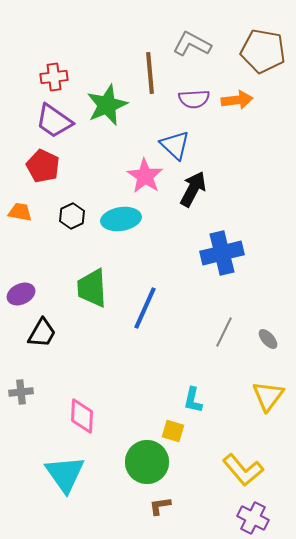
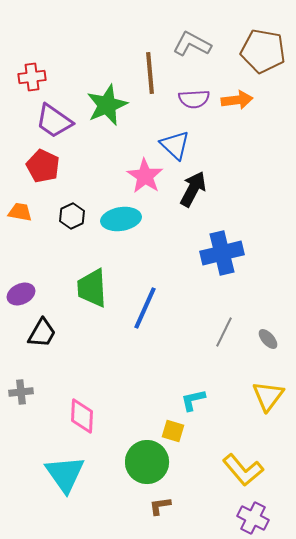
red cross: moved 22 px left
cyan L-shape: rotated 64 degrees clockwise
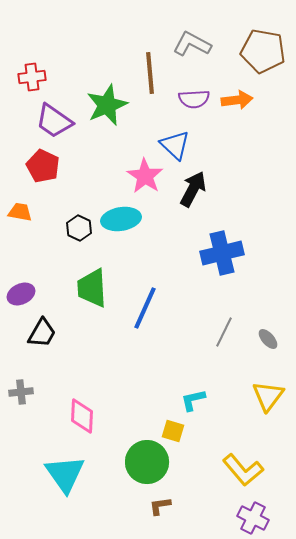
black hexagon: moved 7 px right, 12 px down; rotated 10 degrees counterclockwise
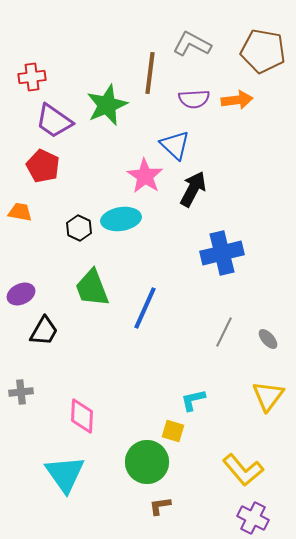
brown line: rotated 12 degrees clockwise
green trapezoid: rotated 18 degrees counterclockwise
black trapezoid: moved 2 px right, 2 px up
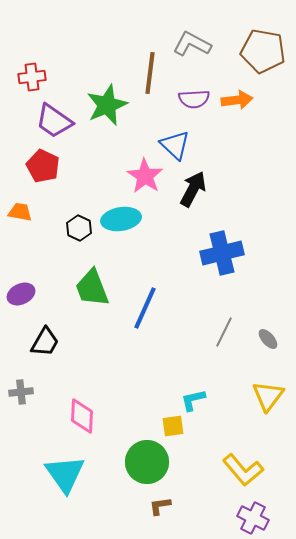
black trapezoid: moved 1 px right, 11 px down
yellow square: moved 5 px up; rotated 25 degrees counterclockwise
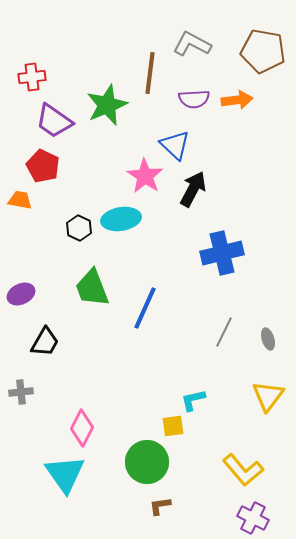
orange trapezoid: moved 12 px up
gray ellipse: rotated 25 degrees clockwise
pink diamond: moved 12 px down; rotated 24 degrees clockwise
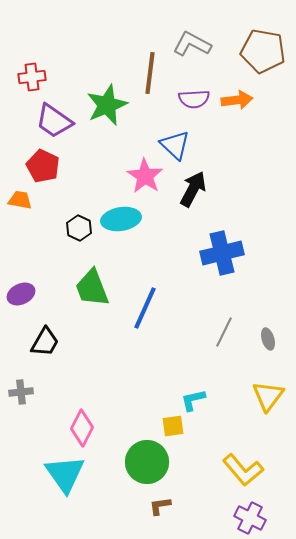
purple cross: moved 3 px left
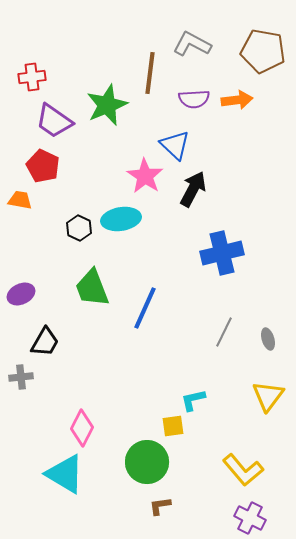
gray cross: moved 15 px up
cyan triangle: rotated 24 degrees counterclockwise
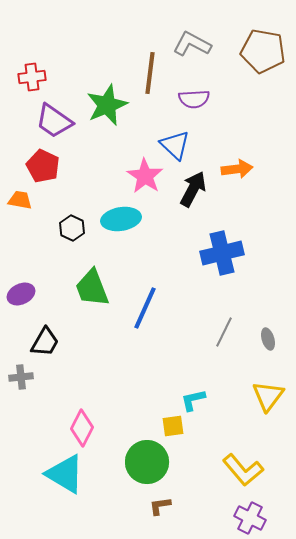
orange arrow: moved 69 px down
black hexagon: moved 7 px left
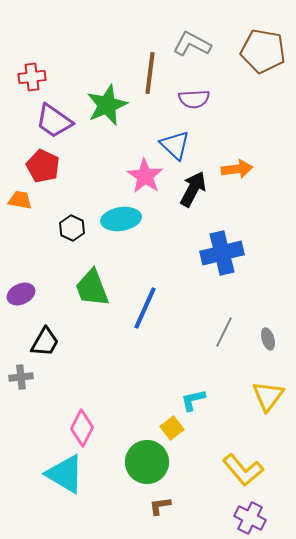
yellow square: moved 1 px left, 2 px down; rotated 30 degrees counterclockwise
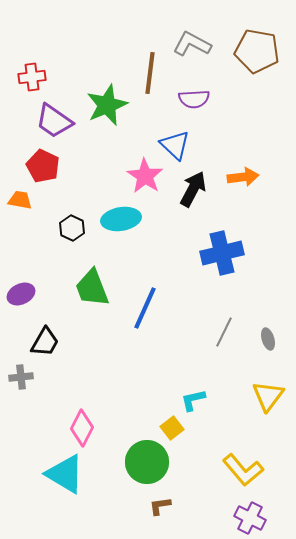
brown pentagon: moved 6 px left
orange arrow: moved 6 px right, 8 px down
